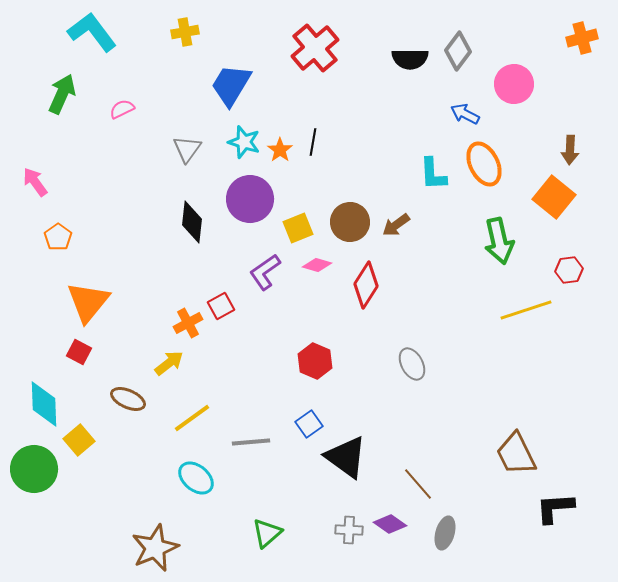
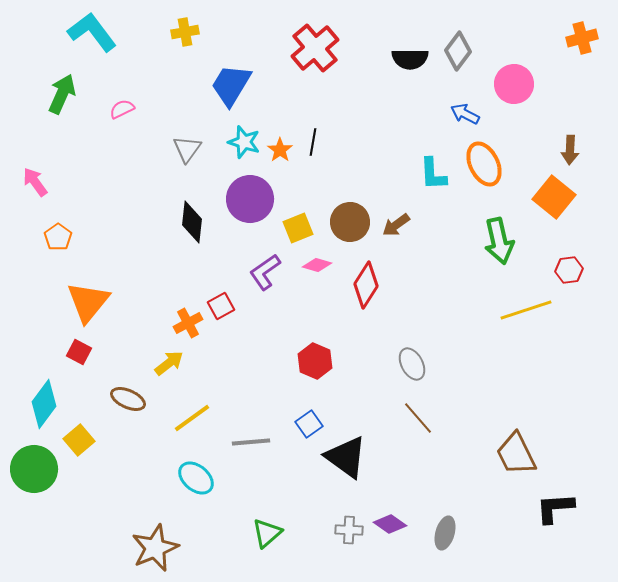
cyan diamond at (44, 404): rotated 39 degrees clockwise
brown line at (418, 484): moved 66 px up
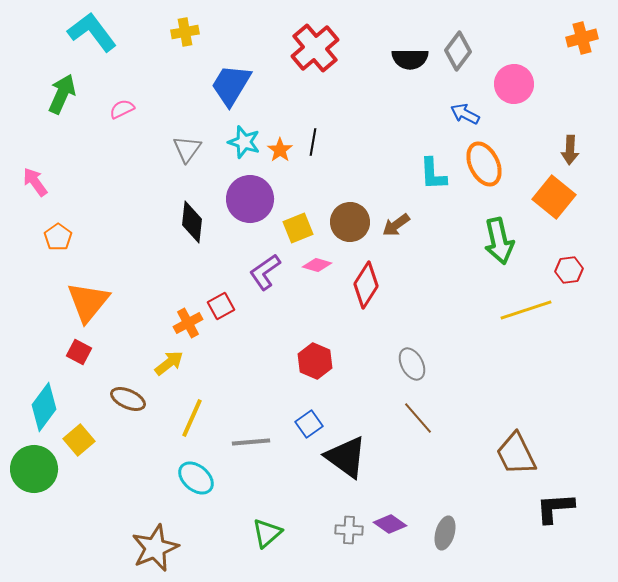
cyan diamond at (44, 404): moved 3 px down
yellow line at (192, 418): rotated 30 degrees counterclockwise
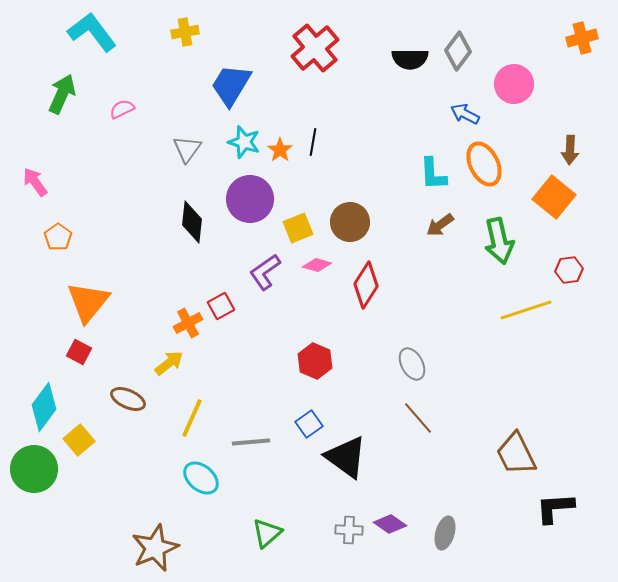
brown arrow at (396, 225): moved 44 px right
cyan ellipse at (196, 478): moved 5 px right
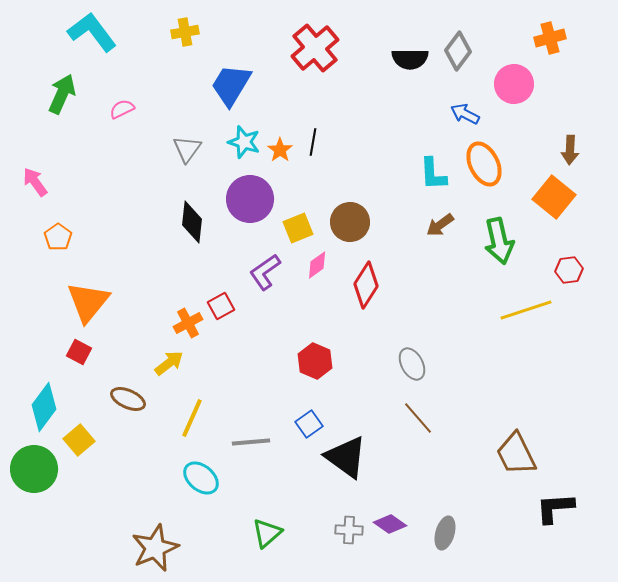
orange cross at (582, 38): moved 32 px left
pink diamond at (317, 265): rotated 52 degrees counterclockwise
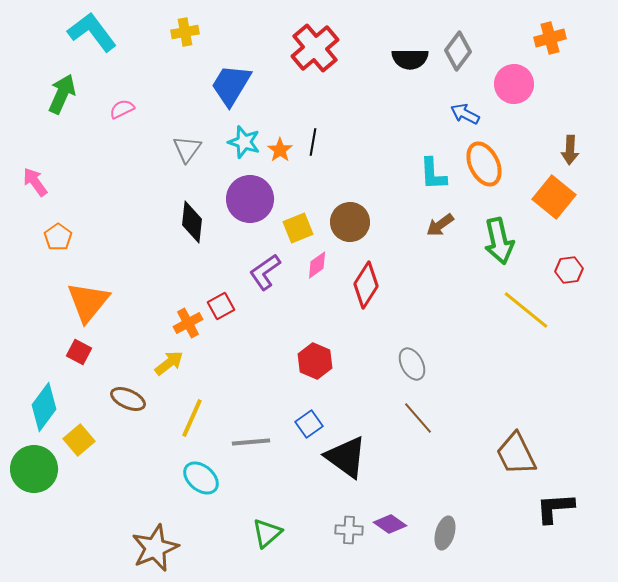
yellow line at (526, 310): rotated 57 degrees clockwise
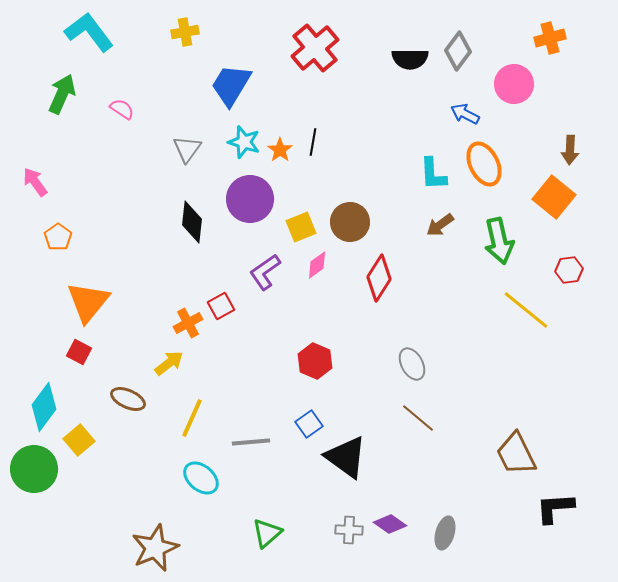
cyan L-shape at (92, 32): moved 3 px left
pink semicircle at (122, 109): rotated 60 degrees clockwise
yellow square at (298, 228): moved 3 px right, 1 px up
red diamond at (366, 285): moved 13 px right, 7 px up
brown line at (418, 418): rotated 9 degrees counterclockwise
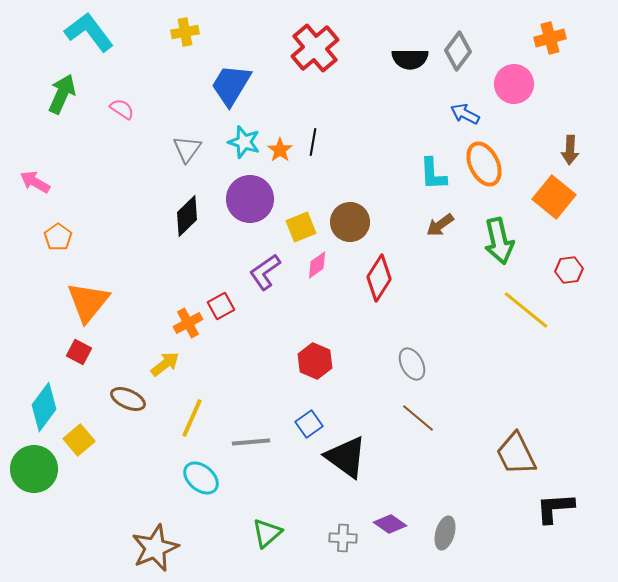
pink arrow at (35, 182): rotated 24 degrees counterclockwise
black diamond at (192, 222): moved 5 px left, 6 px up; rotated 39 degrees clockwise
yellow arrow at (169, 363): moved 4 px left, 1 px down
gray cross at (349, 530): moved 6 px left, 8 px down
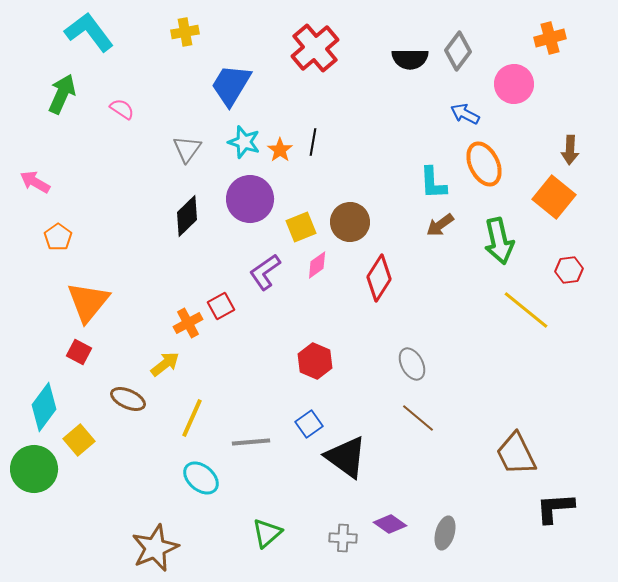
cyan L-shape at (433, 174): moved 9 px down
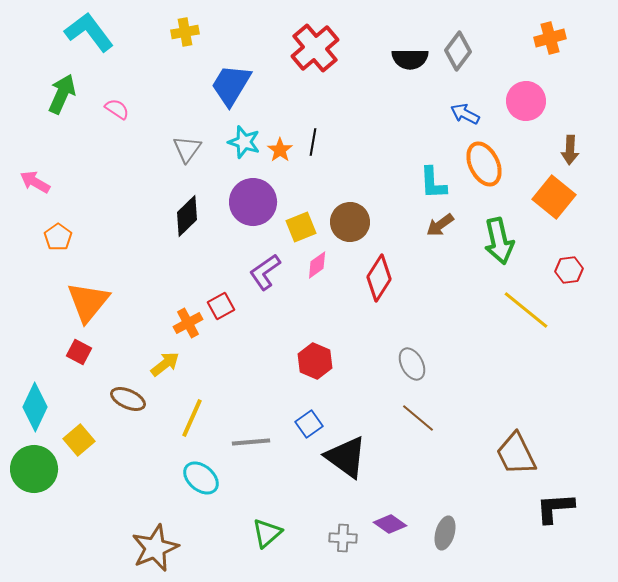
pink circle at (514, 84): moved 12 px right, 17 px down
pink semicircle at (122, 109): moved 5 px left
purple circle at (250, 199): moved 3 px right, 3 px down
cyan diamond at (44, 407): moved 9 px left; rotated 12 degrees counterclockwise
